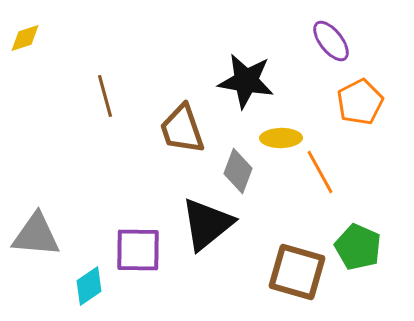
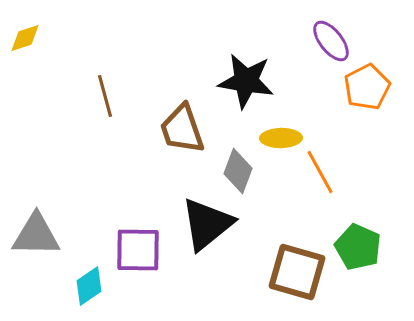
orange pentagon: moved 7 px right, 15 px up
gray triangle: rotated 4 degrees counterclockwise
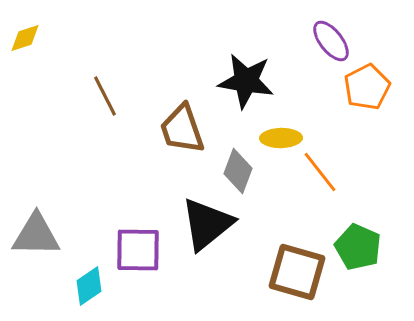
brown line: rotated 12 degrees counterclockwise
orange line: rotated 9 degrees counterclockwise
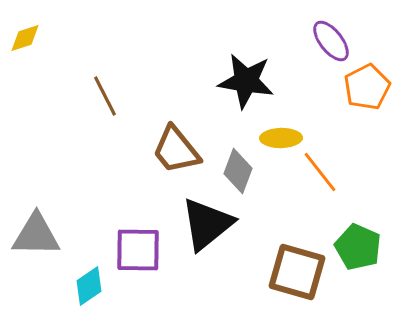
brown trapezoid: moved 6 px left, 21 px down; rotated 20 degrees counterclockwise
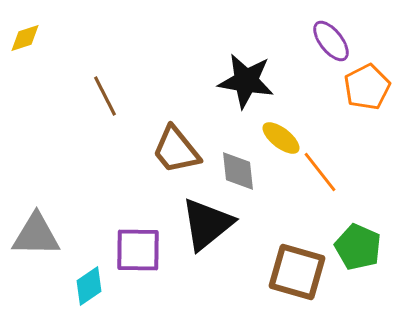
yellow ellipse: rotated 39 degrees clockwise
gray diamond: rotated 27 degrees counterclockwise
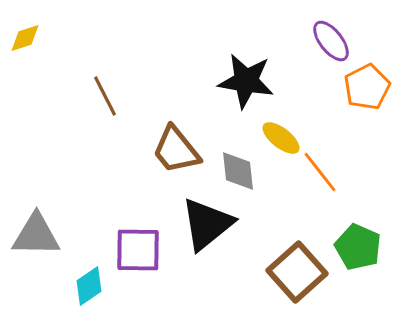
brown square: rotated 32 degrees clockwise
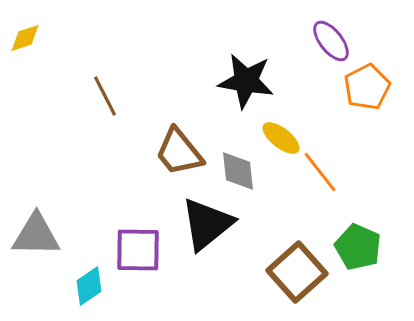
brown trapezoid: moved 3 px right, 2 px down
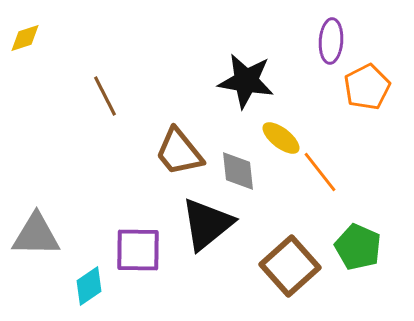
purple ellipse: rotated 42 degrees clockwise
brown square: moved 7 px left, 6 px up
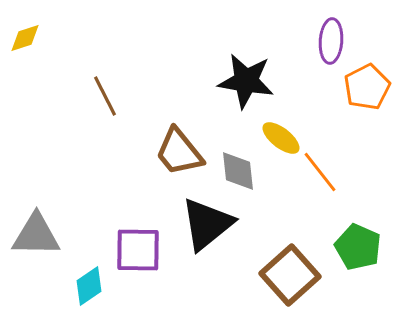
brown square: moved 9 px down
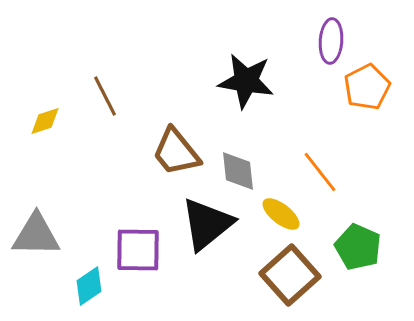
yellow diamond: moved 20 px right, 83 px down
yellow ellipse: moved 76 px down
brown trapezoid: moved 3 px left
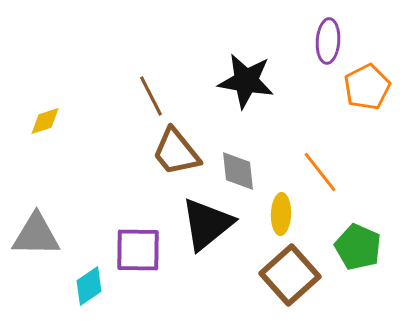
purple ellipse: moved 3 px left
brown line: moved 46 px right
yellow ellipse: rotated 54 degrees clockwise
